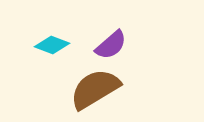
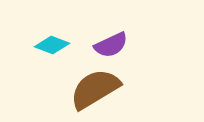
purple semicircle: rotated 16 degrees clockwise
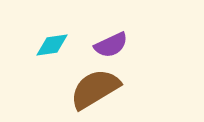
cyan diamond: rotated 28 degrees counterclockwise
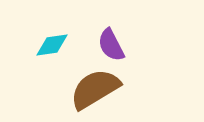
purple semicircle: rotated 88 degrees clockwise
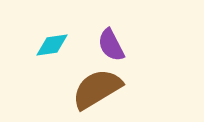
brown semicircle: moved 2 px right
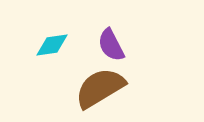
brown semicircle: moved 3 px right, 1 px up
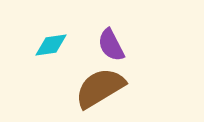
cyan diamond: moved 1 px left
